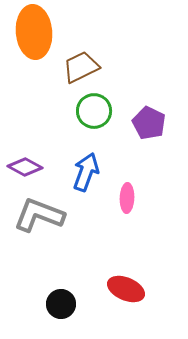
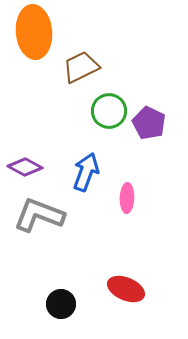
green circle: moved 15 px right
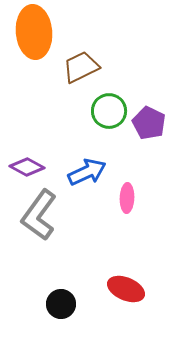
purple diamond: moved 2 px right
blue arrow: moved 1 px right; rotated 45 degrees clockwise
gray L-shape: rotated 75 degrees counterclockwise
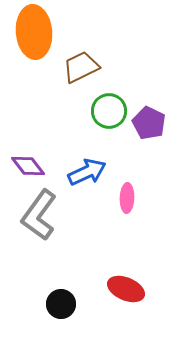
purple diamond: moved 1 px right, 1 px up; rotated 24 degrees clockwise
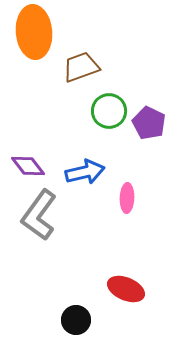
brown trapezoid: rotated 6 degrees clockwise
blue arrow: moved 2 px left; rotated 12 degrees clockwise
black circle: moved 15 px right, 16 px down
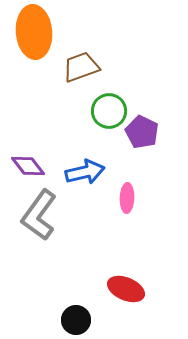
purple pentagon: moved 7 px left, 9 px down
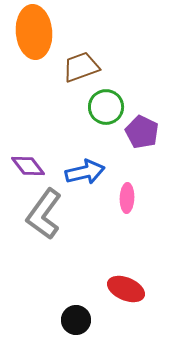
green circle: moved 3 px left, 4 px up
gray L-shape: moved 5 px right, 1 px up
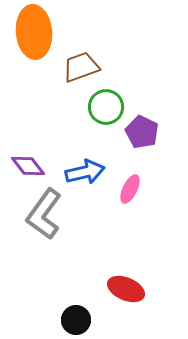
pink ellipse: moved 3 px right, 9 px up; rotated 24 degrees clockwise
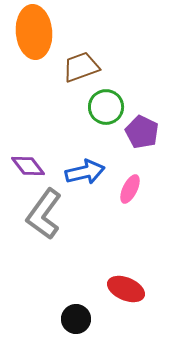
black circle: moved 1 px up
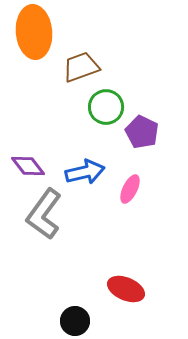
black circle: moved 1 px left, 2 px down
